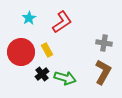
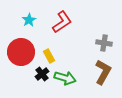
cyan star: moved 2 px down
yellow rectangle: moved 2 px right, 6 px down
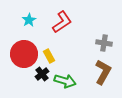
red circle: moved 3 px right, 2 px down
green arrow: moved 3 px down
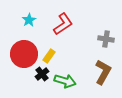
red L-shape: moved 1 px right, 2 px down
gray cross: moved 2 px right, 4 px up
yellow rectangle: rotated 64 degrees clockwise
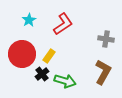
red circle: moved 2 px left
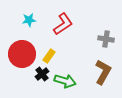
cyan star: rotated 24 degrees clockwise
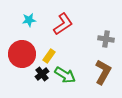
green arrow: moved 6 px up; rotated 15 degrees clockwise
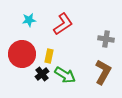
yellow rectangle: rotated 24 degrees counterclockwise
